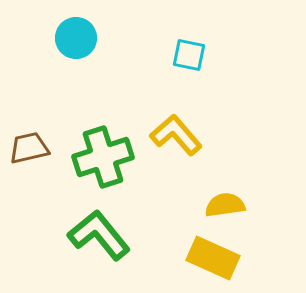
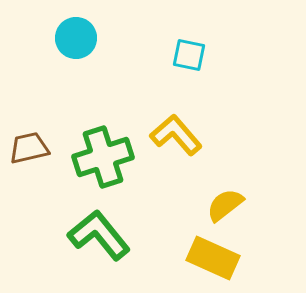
yellow semicircle: rotated 30 degrees counterclockwise
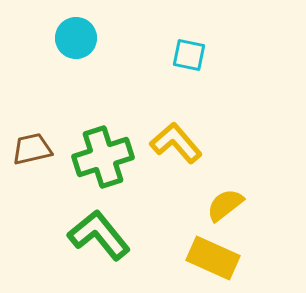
yellow L-shape: moved 8 px down
brown trapezoid: moved 3 px right, 1 px down
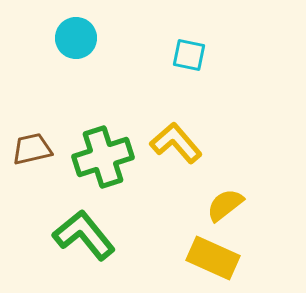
green L-shape: moved 15 px left
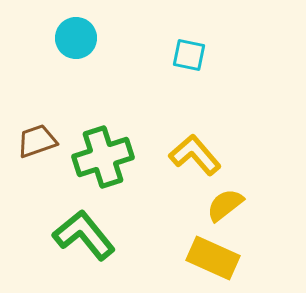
yellow L-shape: moved 19 px right, 12 px down
brown trapezoid: moved 5 px right, 8 px up; rotated 6 degrees counterclockwise
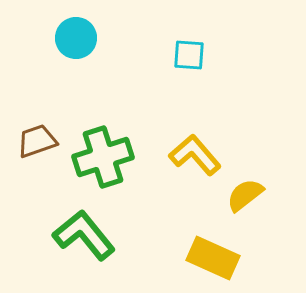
cyan square: rotated 8 degrees counterclockwise
yellow semicircle: moved 20 px right, 10 px up
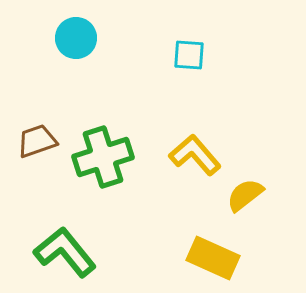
green L-shape: moved 19 px left, 17 px down
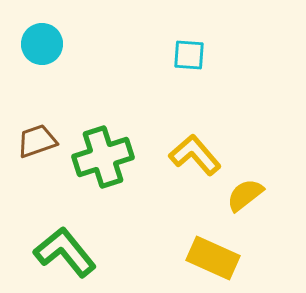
cyan circle: moved 34 px left, 6 px down
